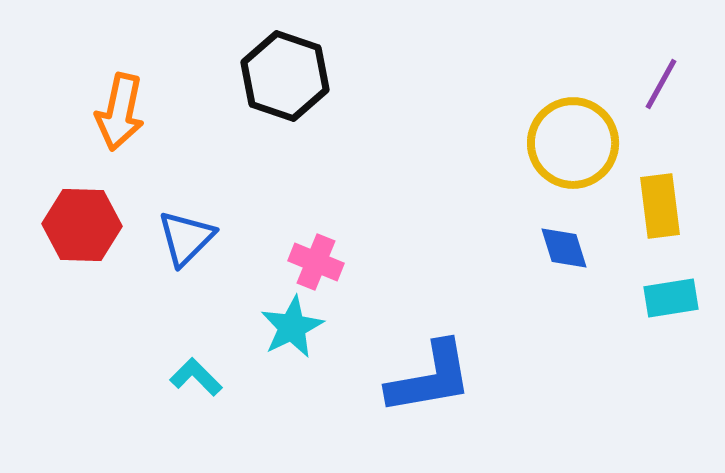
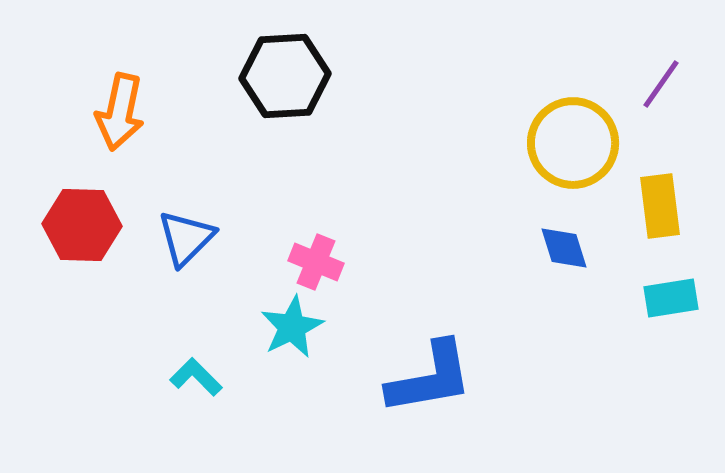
black hexagon: rotated 22 degrees counterclockwise
purple line: rotated 6 degrees clockwise
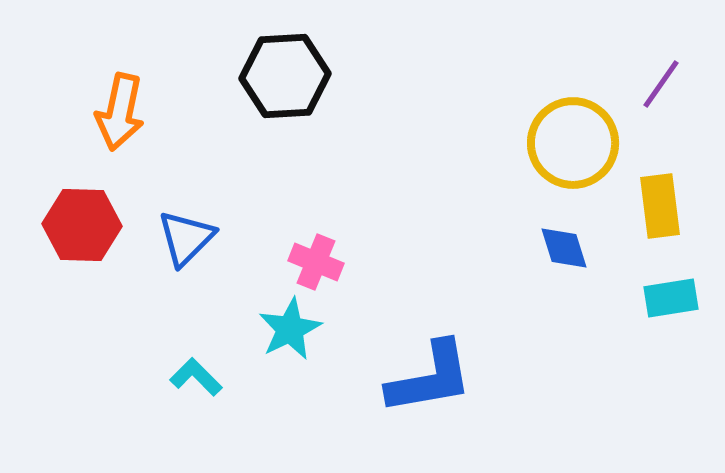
cyan star: moved 2 px left, 2 px down
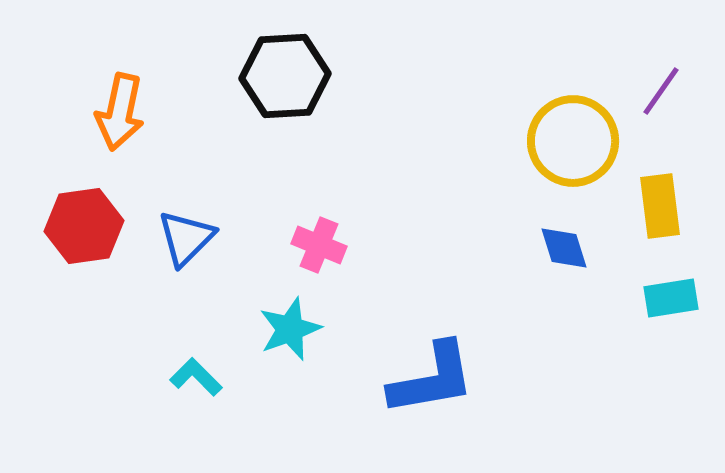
purple line: moved 7 px down
yellow circle: moved 2 px up
red hexagon: moved 2 px right, 1 px down; rotated 10 degrees counterclockwise
pink cross: moved 3 px right, 17 px up
cyan star: rotated 6 degrees clockwise
blue L-shape: moved 2 px right, 1 px down
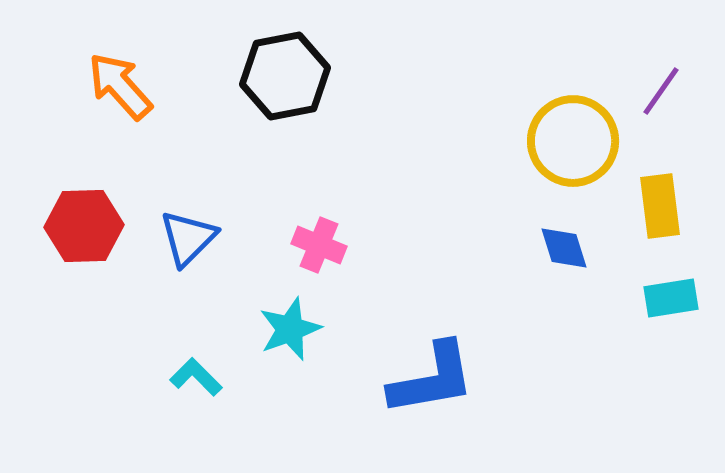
black hexagon: rotated 8 degrees counterclockwise
orange arrow: moved 26 px up; rotated 126 degrees clockwise
red hexagon: rotated 6 degrees clockwise
blue triangle: moved 2 px right
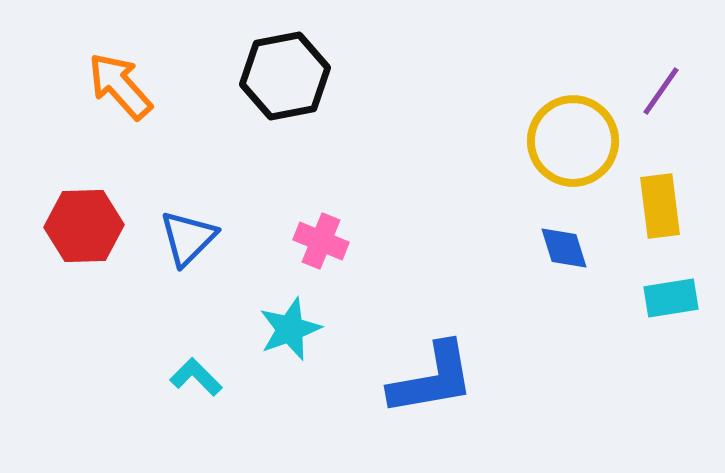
pink cross: moved 2 px right, 4 px up
